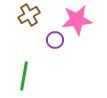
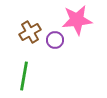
brown cross: moved 1 px right, 17 px down
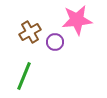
purple circle: moved 2 px down
green line: rotated 12 degrees clockwise
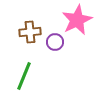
pink star: rotated 20 degrees counterclockwise
brown cross: rotated 25 degrees clockwise
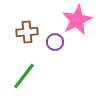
brown cross: moved 3 px left
green line: rotated 16 degrees clockwise
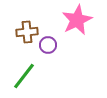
purple circle: moved 7 px left, 3 px down
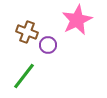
brown cross: rotated 25 degrees clockwise
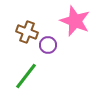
pink star: moved 2 px left, 1 px down; rotated 24 degrees counterclockwise
green line: moved 2 px right
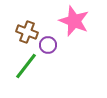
pink star: moved 1 px left
green line: moved 10 px up
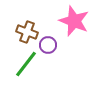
green line: moved 2 px up
